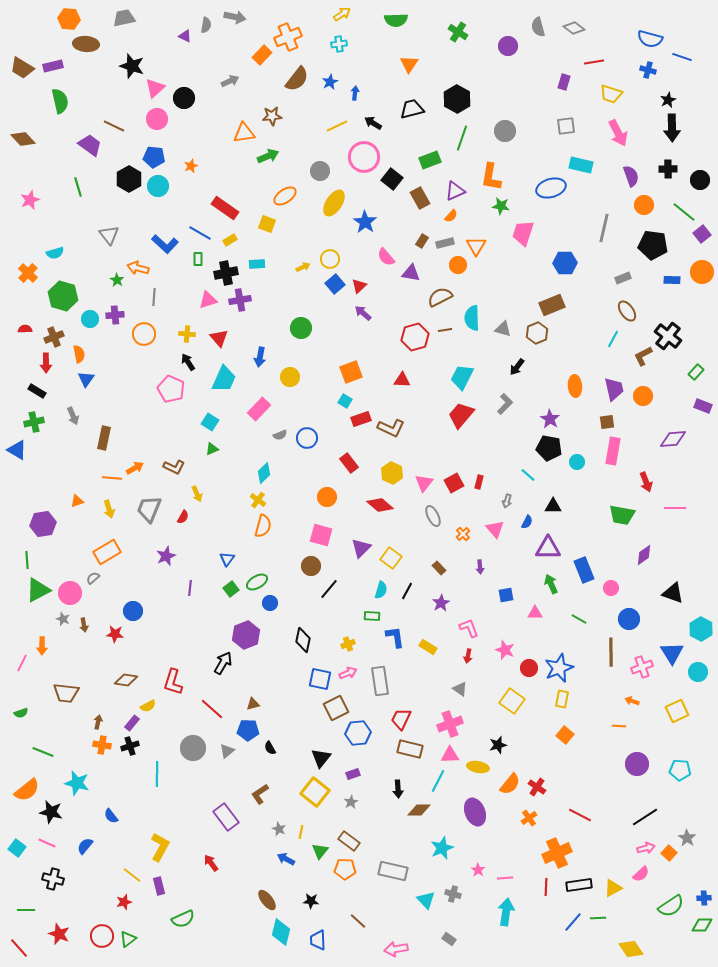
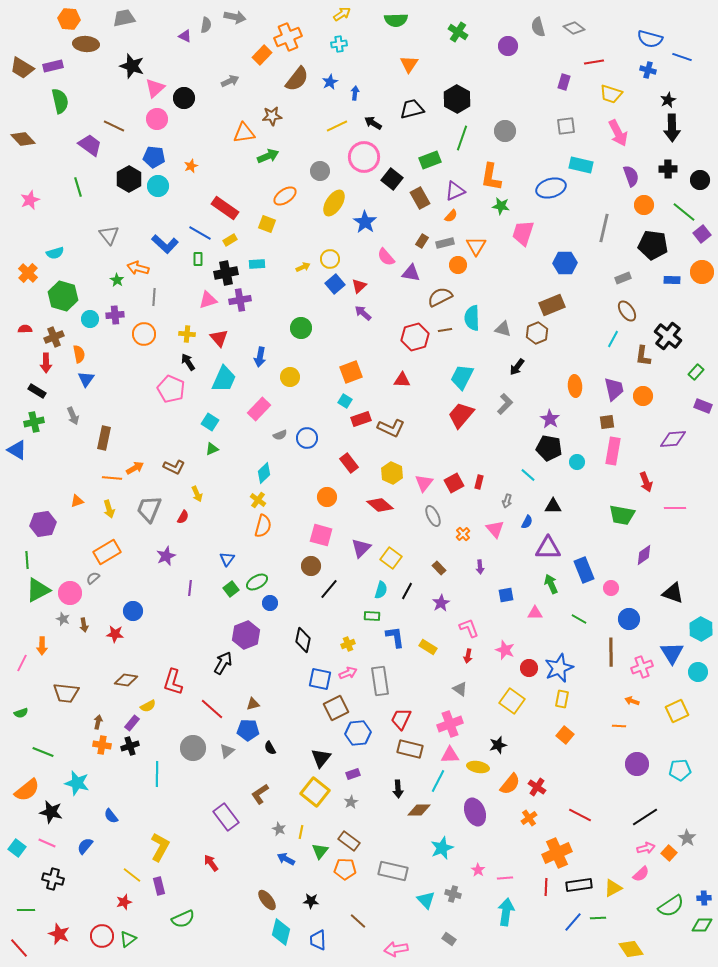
brown L-shape at (643, 356): rotated 55 degrees counterclockwise
cyan pentagon at (680, 770): rotated 10 degrees counterclockwise
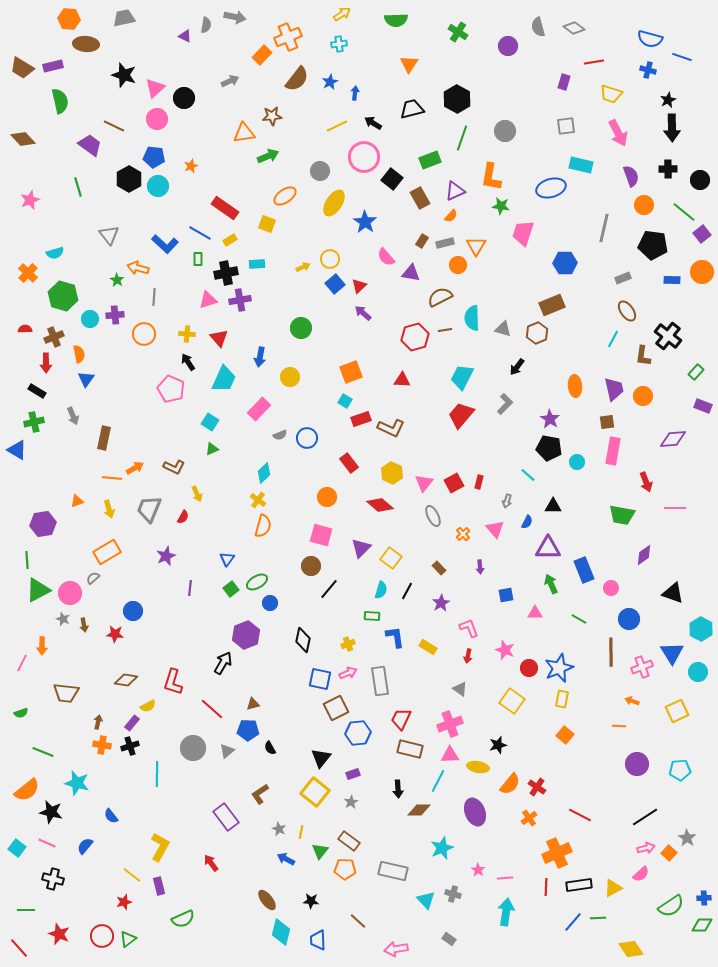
black star at (132, 66): moved 8 px left, 9 px down
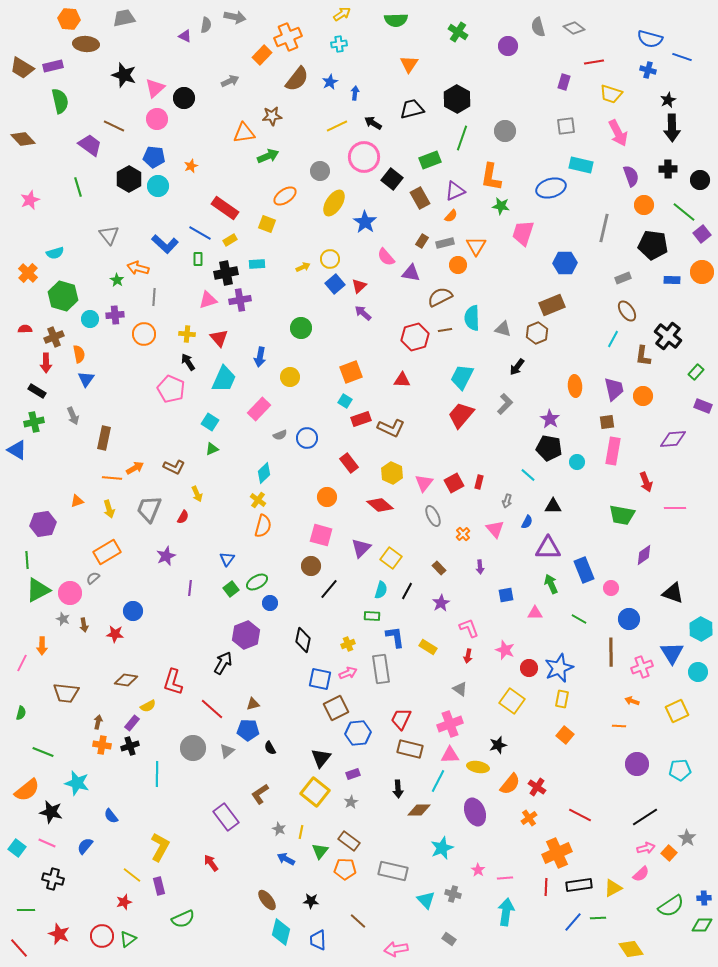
gray rectangle at (380, 681): moved 1 px right, 12 px up
green semicircle at (21, 713): rotated 56 degrees counterclockwise
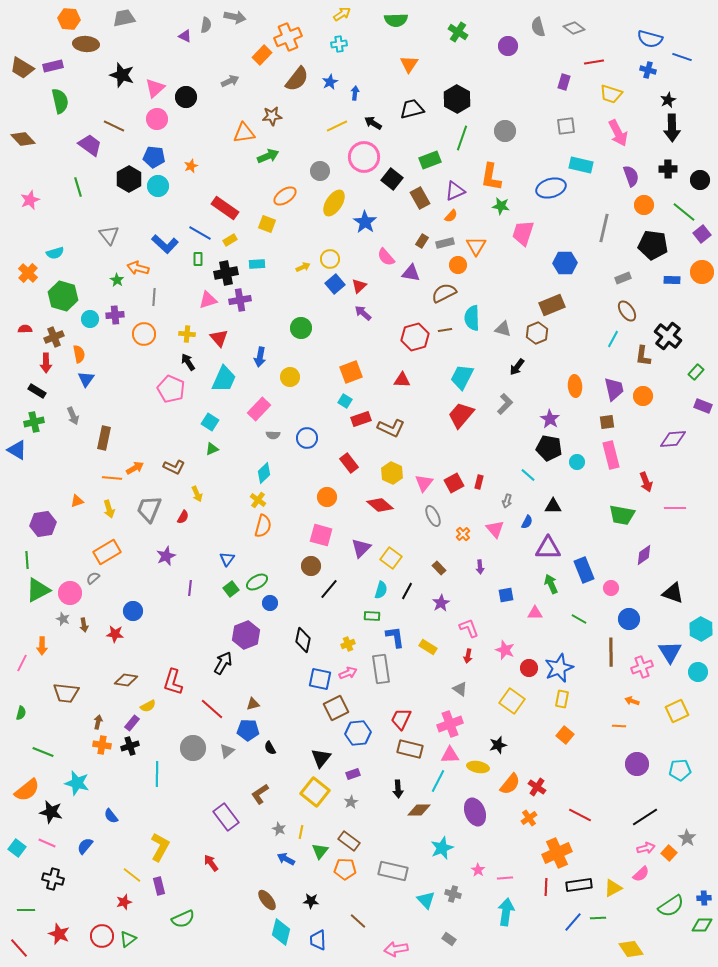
black star at (124, 75): moved 2 px left
black circle at (184, 98): moved 2 px right, 1 px up
brown semicircle at (440, 297): moved 4 px right, 4 px up
gray semicircle at (280, 435): moved 7 px left; rotated 24 degrees clockwise
pink rectangle at (613, 451): moved 2 px left, 4 px down; rotated 24 degrees counterclockwise
blue triangle at (672, 653): moved 2 px left, 1 px up
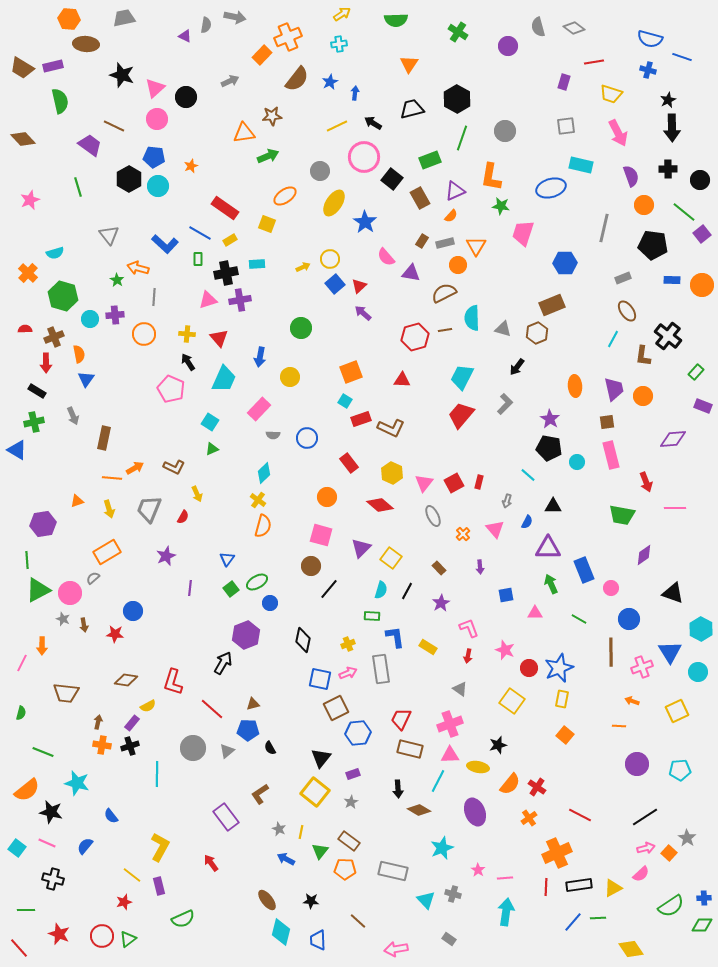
orange circle at (702, 272): moved 13 px down
brown diamond at (419, 810): rotated 30 degrees clockwise
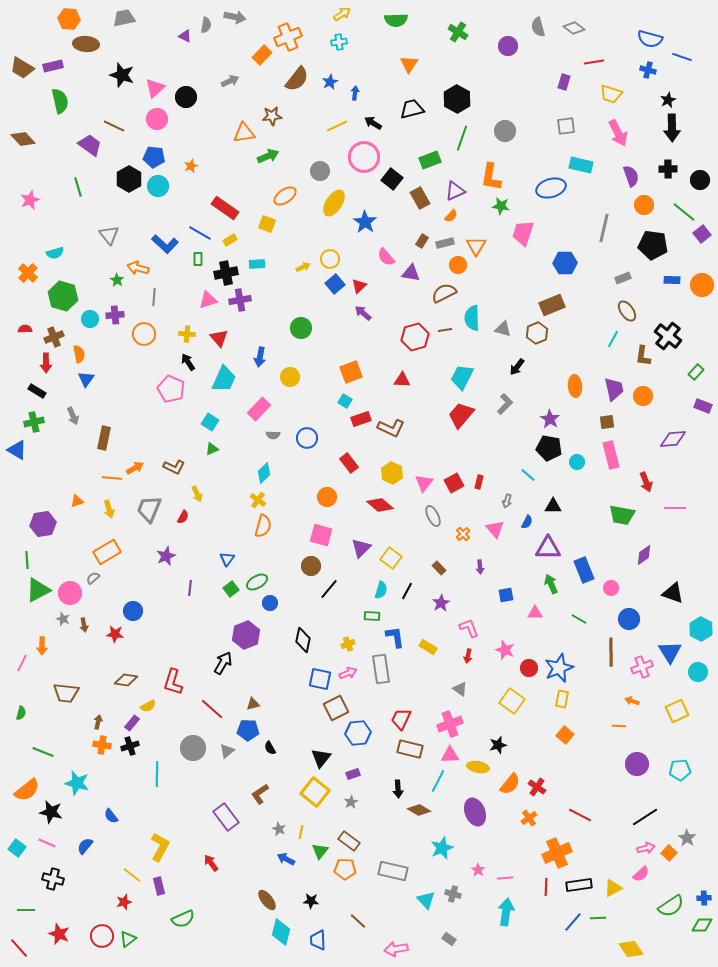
cyan cross at (339, 44): moved 2 px up
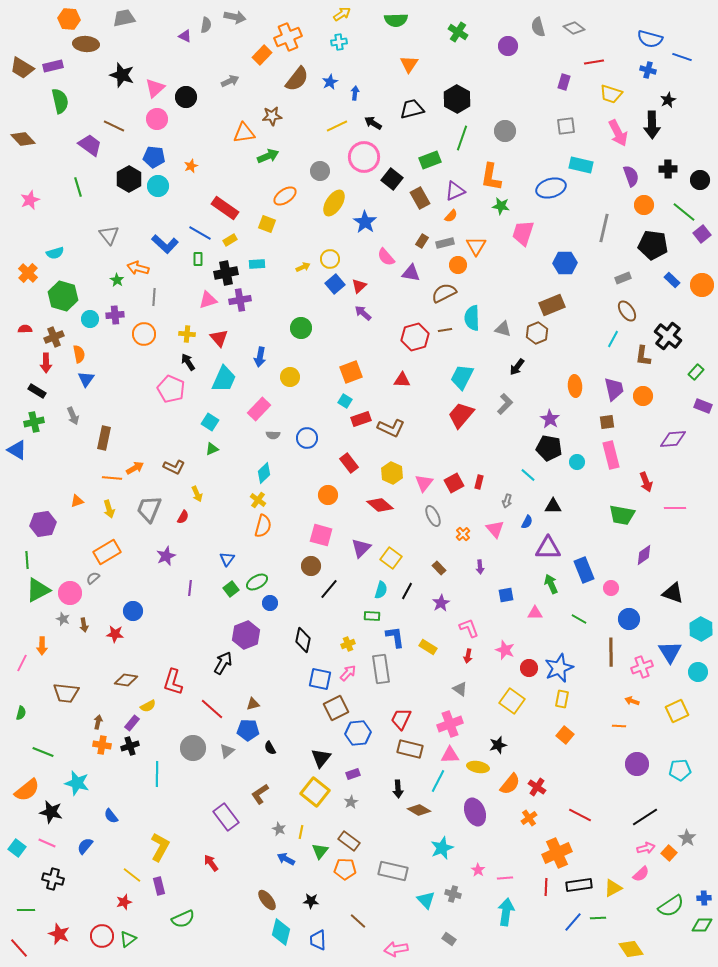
black arrow at (672, 128): moved 20 px left, 3 px up
blue rectangle at (672, 280): rotated 42 degrees clockwise
orange circle at (327, 497): moved 1 px right, 2 px up
pink arrow at (348, 673): rotated 24 degrees counterclockwise
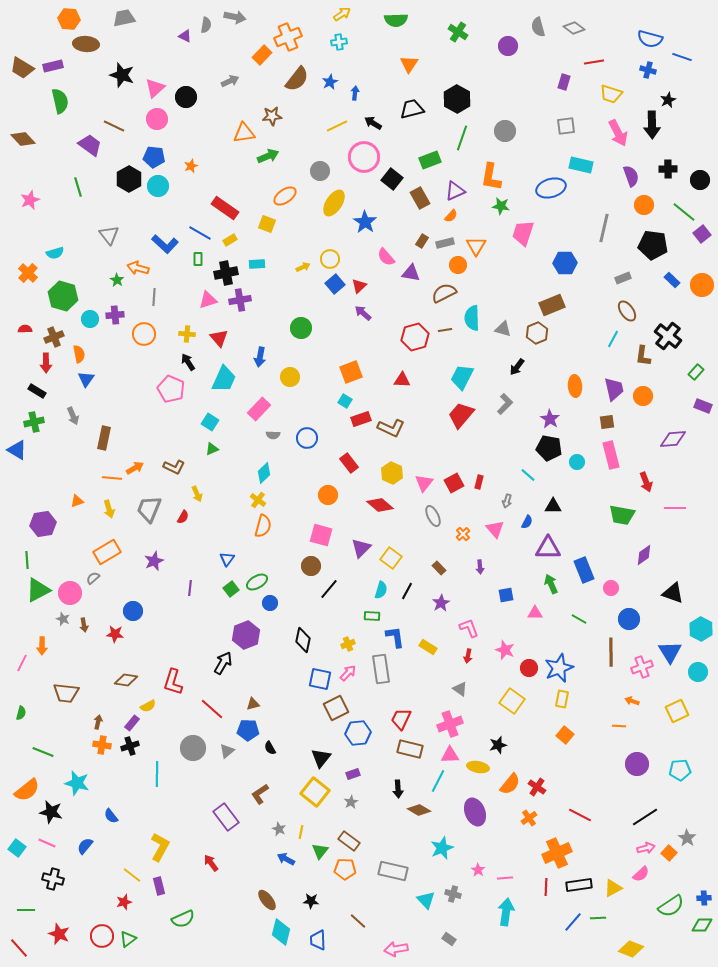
purple star at (166, 556): moved 12 px left, 5 px down
yellow diamond at (631, 949): rotated 35 degrees counterclockwise
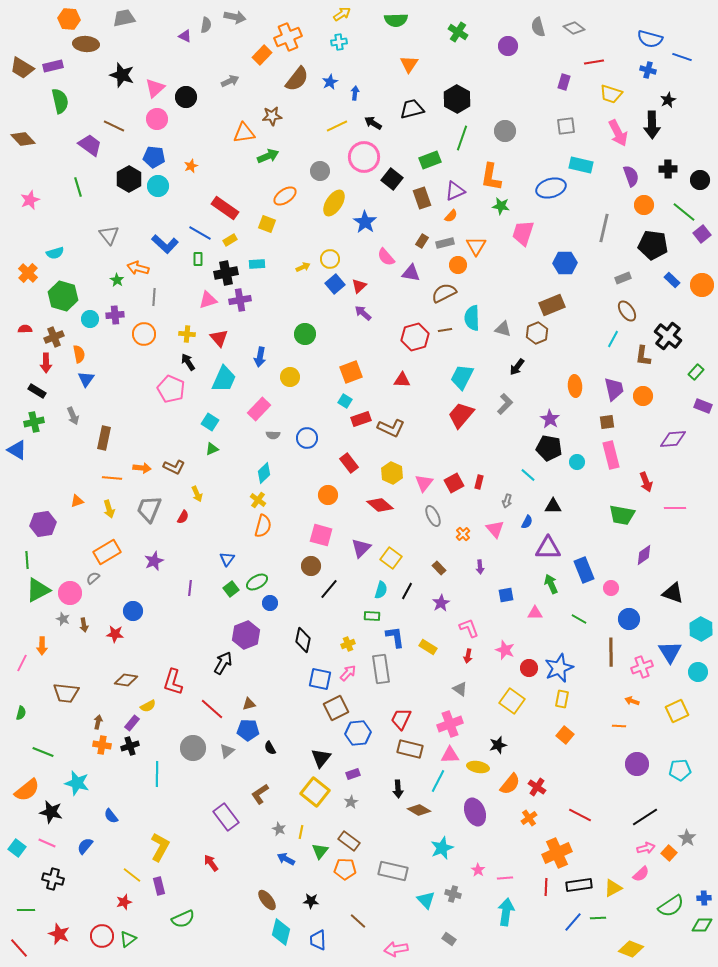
brown rectangle at (420, 198): moved 2 px right; rotated 10 degrees clockwise
green circle at (301, 328): moved 4 px right, 6 px down
orange arrow at (135, 468): moved 7 px right; rotated 36 degrees clockwise
brown triangle at (253, 704): moved 4 px left
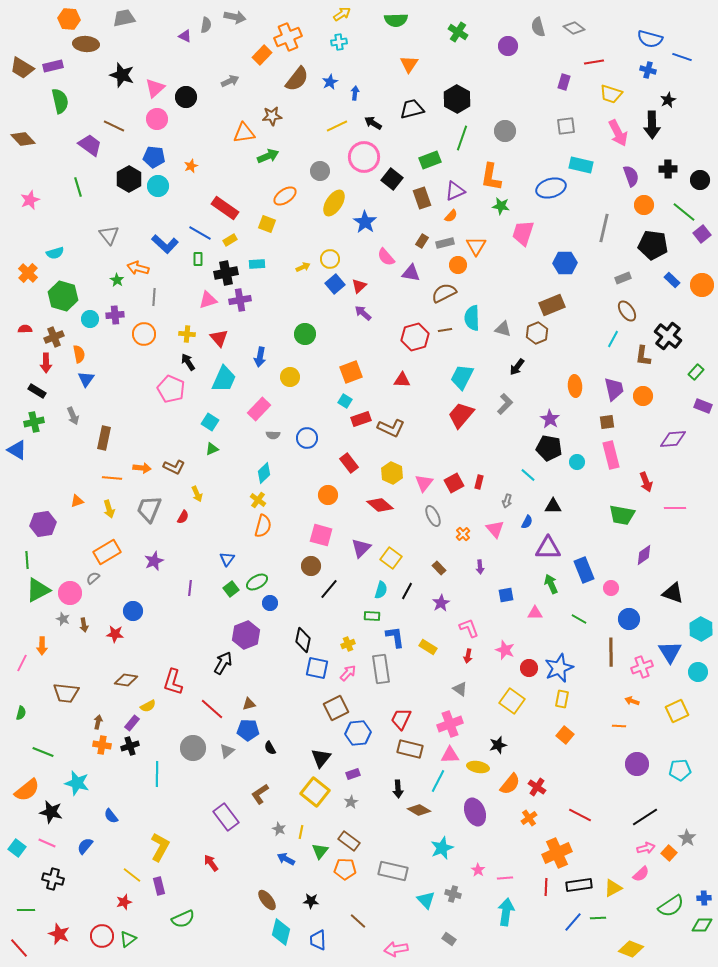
blue square at (320, 679): moved 3 px left, 11 px up
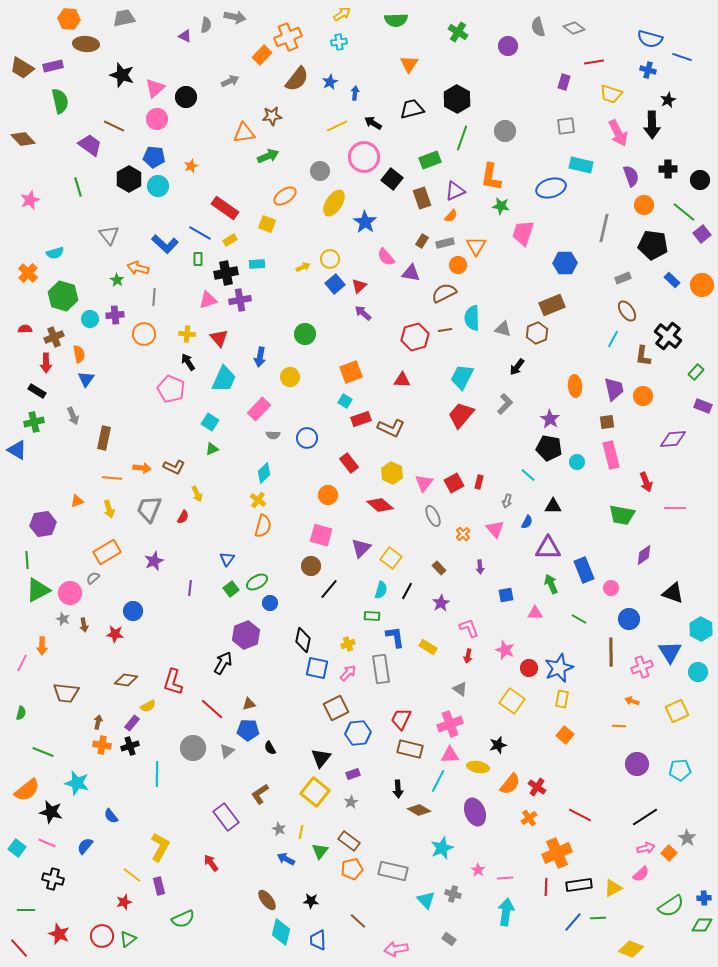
orange pentagon at (345, 869): moved 7 px right; rotated 15 degrees counterclockwise
